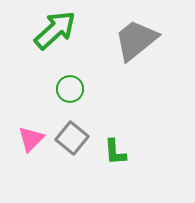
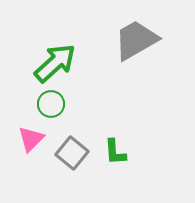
green arrow: moved 33 px down
gray trapezoid: rotated 9 degrees clockwise
green circle: moved 19 px left, 15 px down
gray square: moved 15 px down
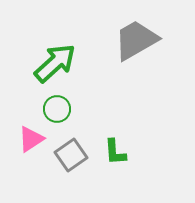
green circle: moved 6 px right, 5 px down
pink triangle: rotated 12 degrees clockwise
gray square: moved 1 px left, 2 px down; rotated 16 degrees clockwise
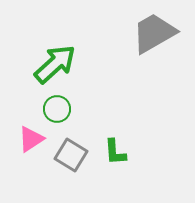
gray trapezoid: moved 18 px right, 7 px up
green arrow: moved 1 px down
gray square: rotated 24 degrees counterclockwise
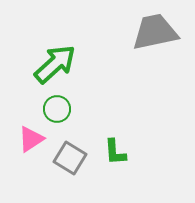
gray trapezoid: moved 1 px right, 1 px up; rotated 18 degrees clockwise
gray square: moved 1 px left, 3 px down
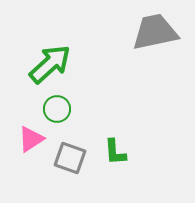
green arrow: moved 5 px left
gray square: rotated 12 degrees counterclockwise
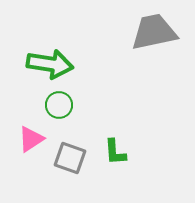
gray trapezoid: moved 1 px left
green arrow: rotated 51 degrees clockwise
green circle: moved 2 px right, 4 px up
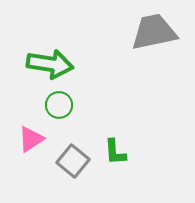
gray square: moved 3 px right, 3 px down; rotated 20 degrees clockwise
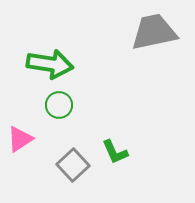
pink triangle: moved 11 px left
green L-shape: rotated 20 degrees counterclockwise
gray square: moved 4 px down; rotated 8 degrees clockwise
